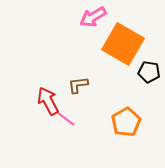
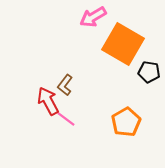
brown L-shape: moved 13 px left; rotated 45 degrees counterclockwise
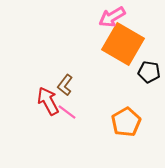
pink arrow: moved 19 px right
pink line: moved 1 px right, 7 px up
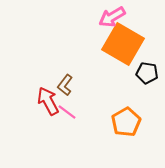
black pentagon: moved 2 px left, 1 px down
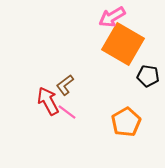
black pentagon: moved 1 px right, 3 px down
brown L-shape: rotated 15 degrees clockwise
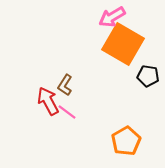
brown L-shape: rotated 20 degrees counterclockwise
orange pentagon: moved 19 px down
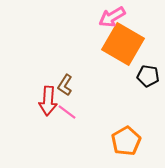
red arrow: rotated 148 degrees counterclockwise
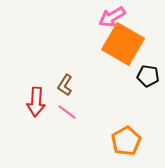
red arrow: moved 12 px left, 1 px down
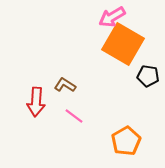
brown L-shape: rotated 90 degrees clockwise
pink line: moved 7 px right, 4 px down
